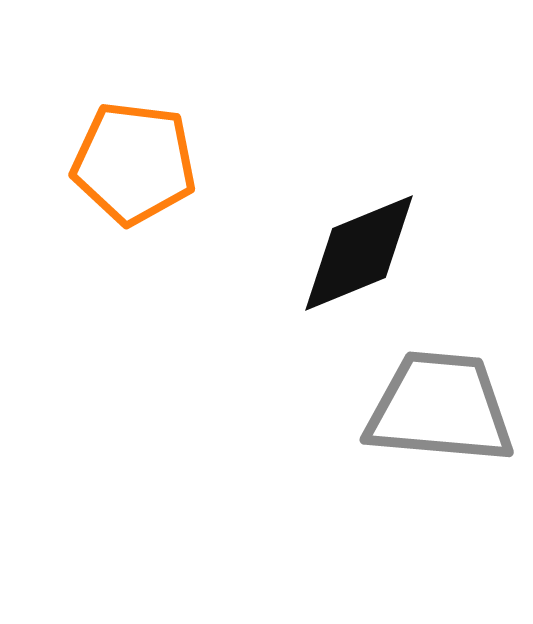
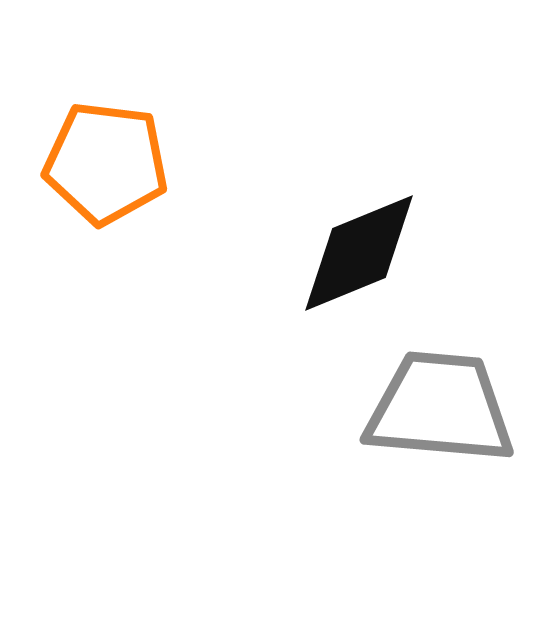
orange pentagon: moved 28 px left
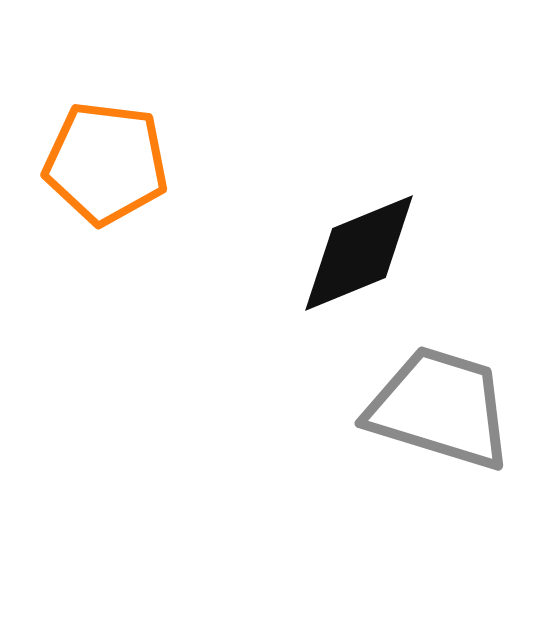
gray trapezoid: rotated 12 degrees clockwise
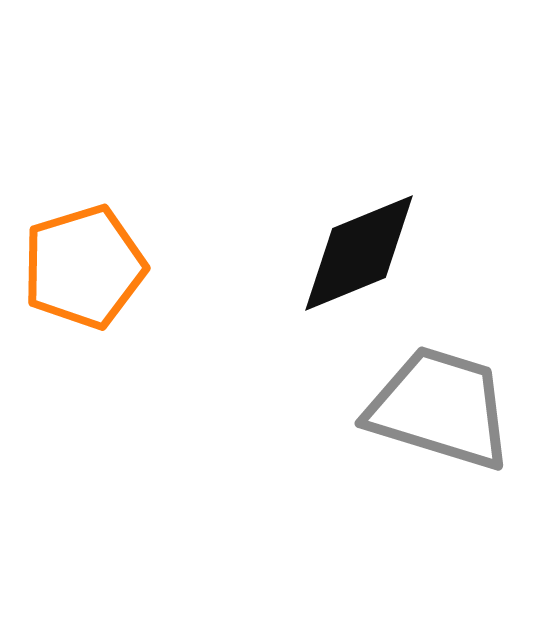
orange pentagon: moved 22 px left, 104 px down; rotated 24 degrees counterclockwise
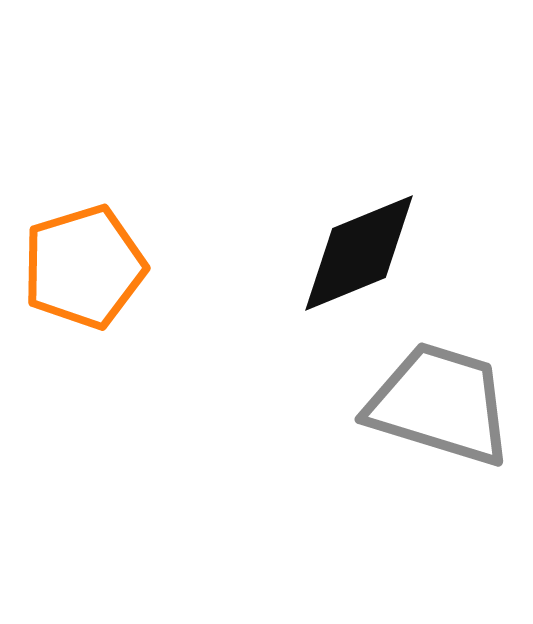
gray trapezoid: moved 4 px up
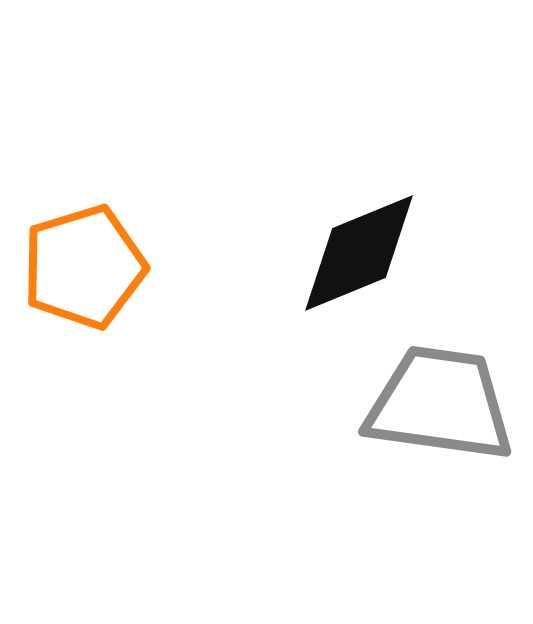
gray trapezoid: rotated 9 degrees counterclockwise
